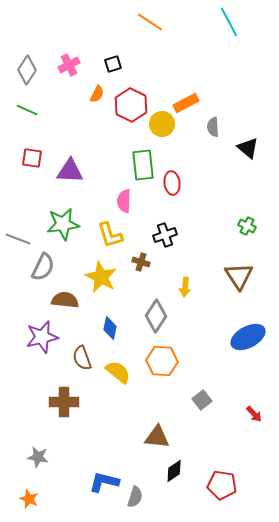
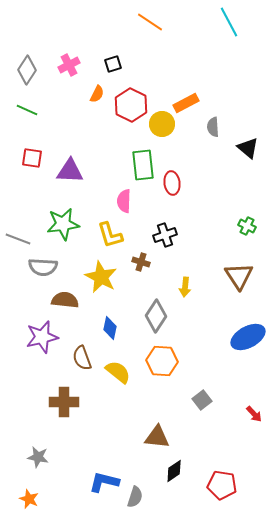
gray semicircle at (43, 267): rotated 68 degrees clockwise
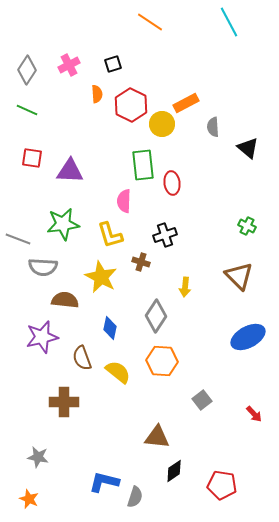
orange semicircle at (97, 94): rotated 30 degrees counterclockwise
brown triangle at (239, 276): rotated 12 degrees counterclockwise
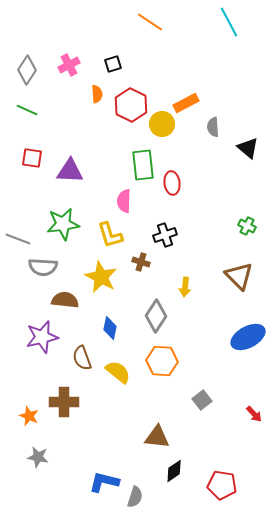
orange star at (29, 499): moved 83 px up
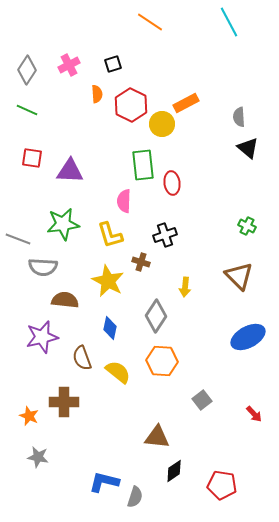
gray semicircle at (213, 127): moved 26 px right, 10 px up
yellow star at (101, 277): moved 7 px right, 4 px down
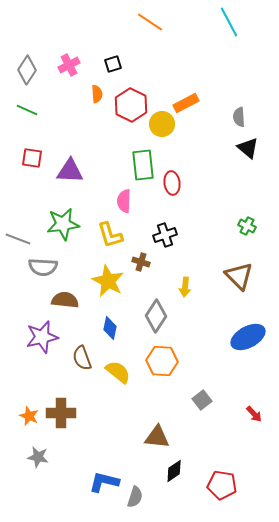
brown cross at (64, 402): moved 3 px left, 11 px down
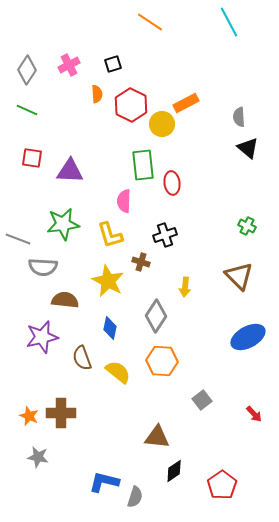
red pentagon at (222, 485): rotated 28 degrees clockwise
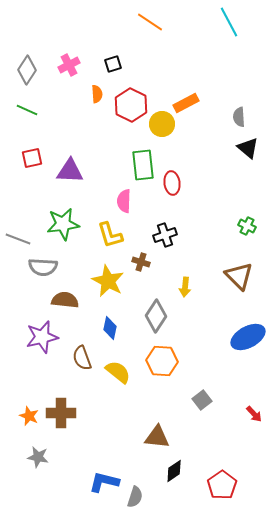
red square at (32, 158): rotated 20 degrees counterclockwise
